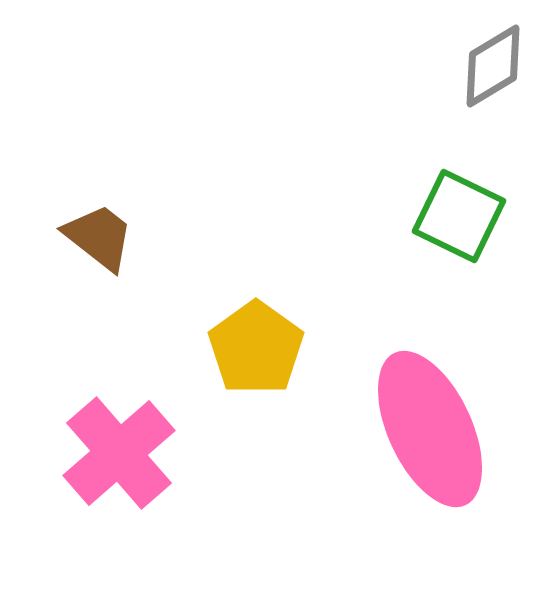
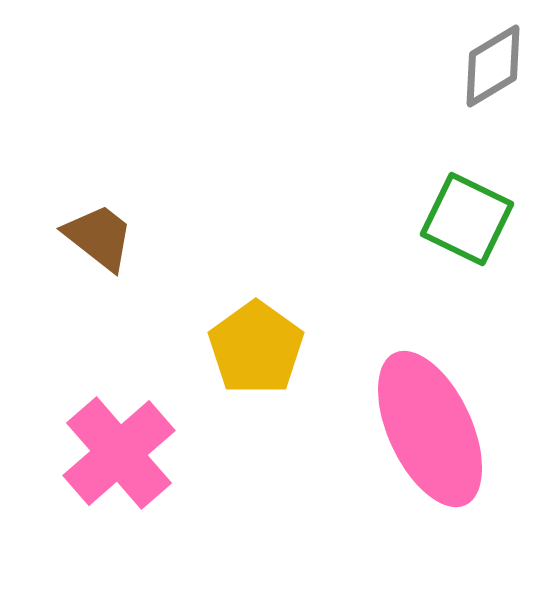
green square: moved 8 px right, 3 px down
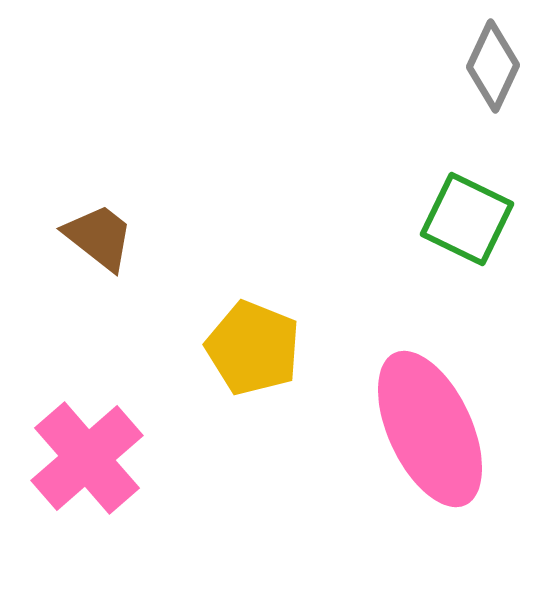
gray diamond: rotated 34 degrees counterclockwise
yellow pentagon: moved 3 px left; rotated 14 degrees counterclockwise
pink cross: moved 32 px left, 5 px down
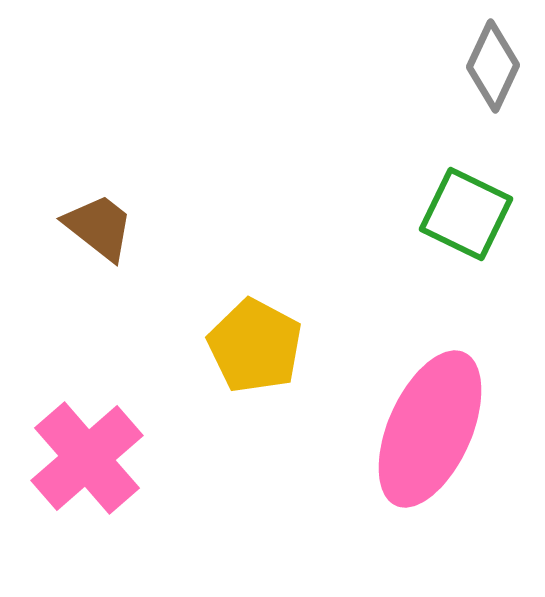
green square: moved 1 px left, 5 px up
brown trapezoid: moved 10 px up
yellow pentagon: moved 2 px right, 2 px up; rotated 6 degrees clockwise
pink ellipse: rotated 49 degrees clockwise
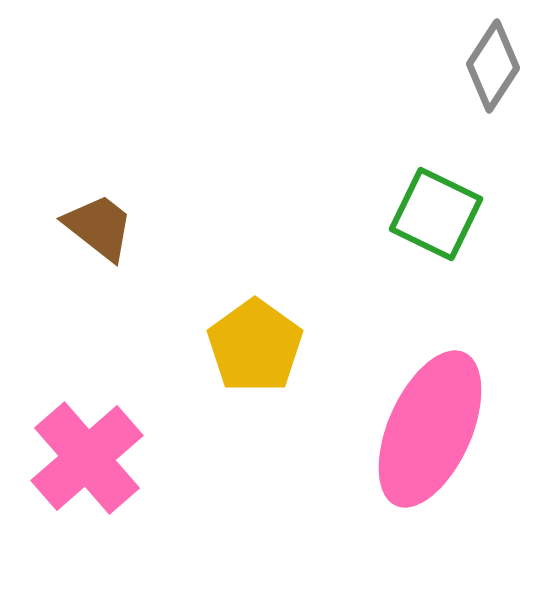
gray diamond: rotated 8 degrees clockwise
green square: moved 30 px left
yellow pentagon: rotated 8 degrees clockwise
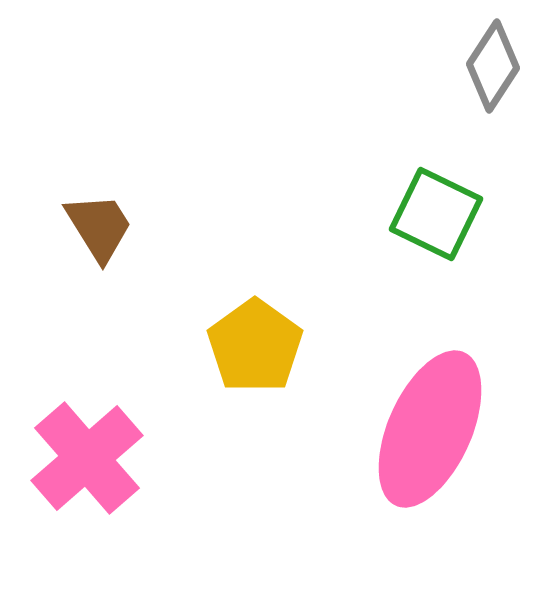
brown trapezoid: rotated 20 degrees clockwise
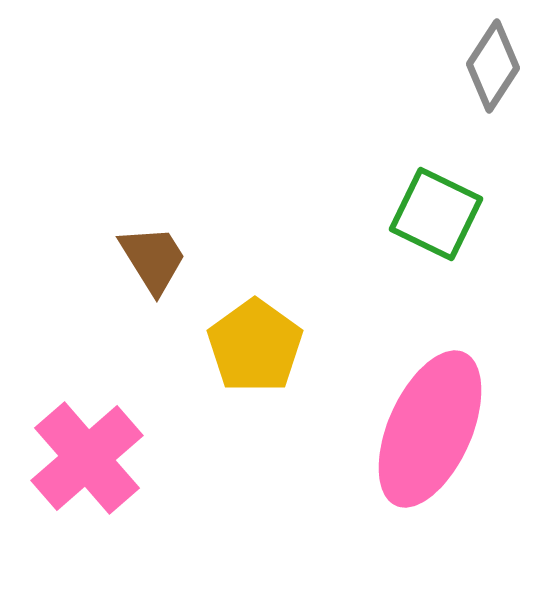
brown trapezoid: moved 54 px right, 32 px down
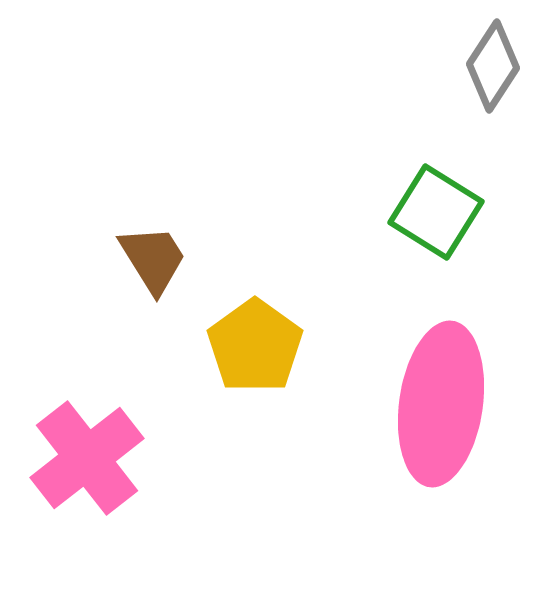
green square: moved 2 px up; rotated 6 degrees clockwise
pink ellipse: moved 11 px right, 25 px up; rotated 16 degrees counterclockwise
pink cross: rotated 3 degrees clockwise
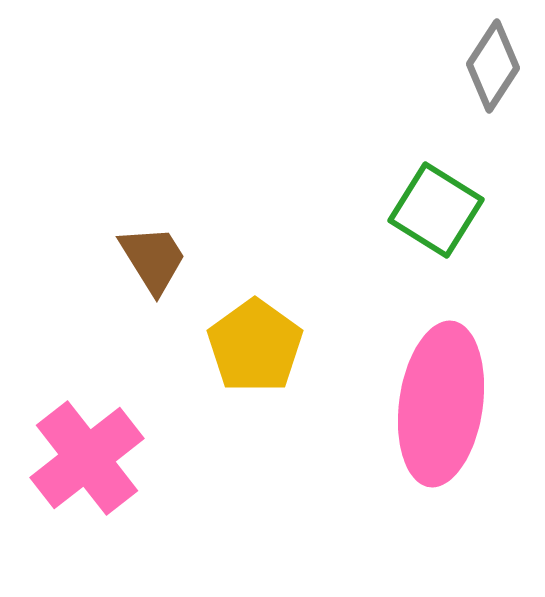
green square: moved 2 px up
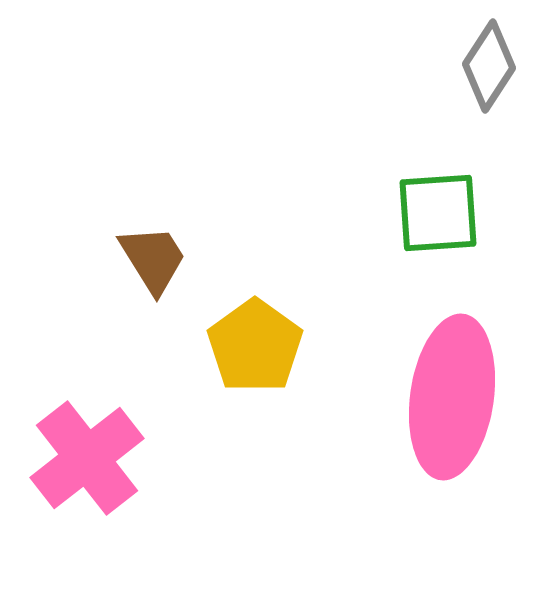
gray diamond: moved 4 px left
green square: moved 2 px right, 3 px down; rotated 36 degrees counterclockwise
pink ellipse: moved 11 px right, 7 px up
